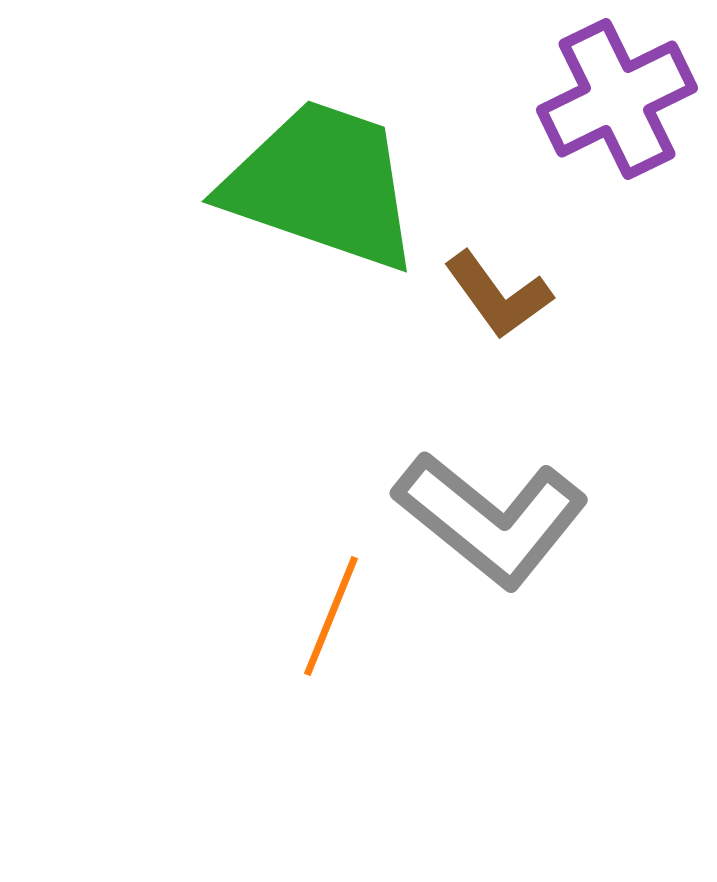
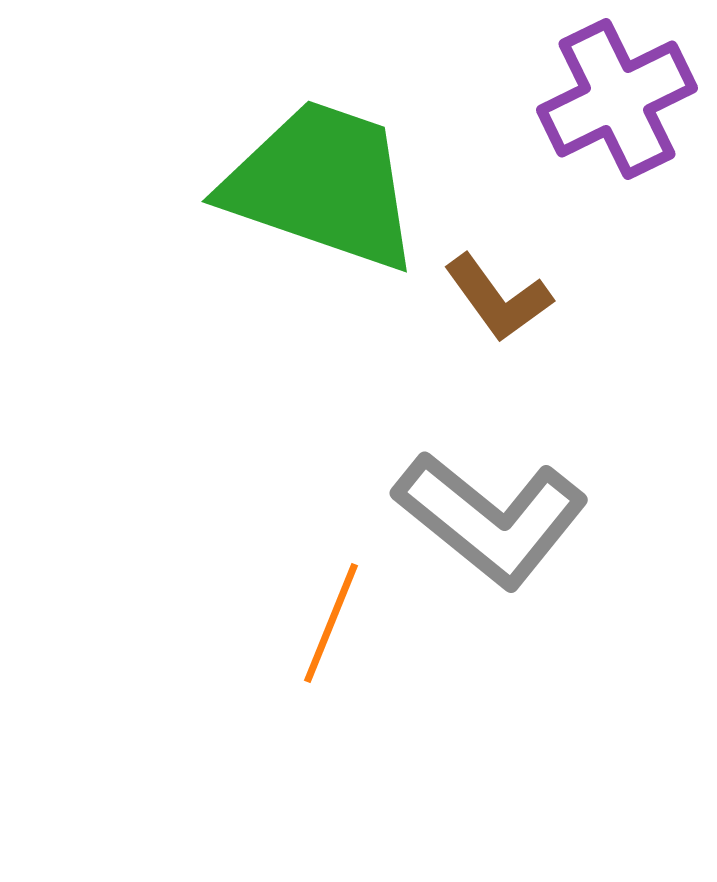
brown L-shape: moved 3 px down
orange line: moved 7 px down
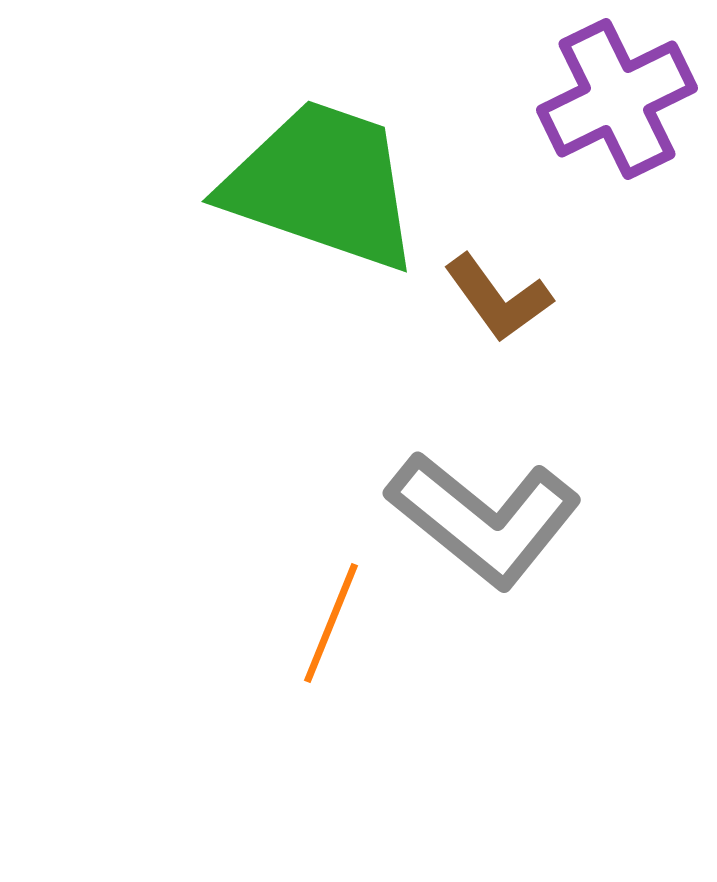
gray L-shape: moved 7 px left
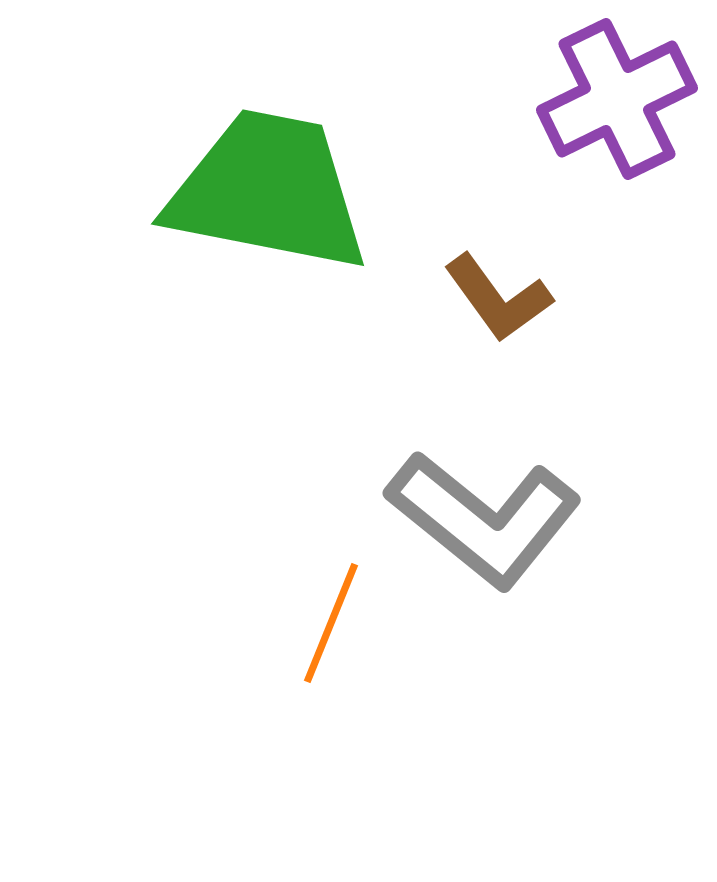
green trapezoid: moved 54 px left, 6 px down; rotated 8 degrees counterclockwise
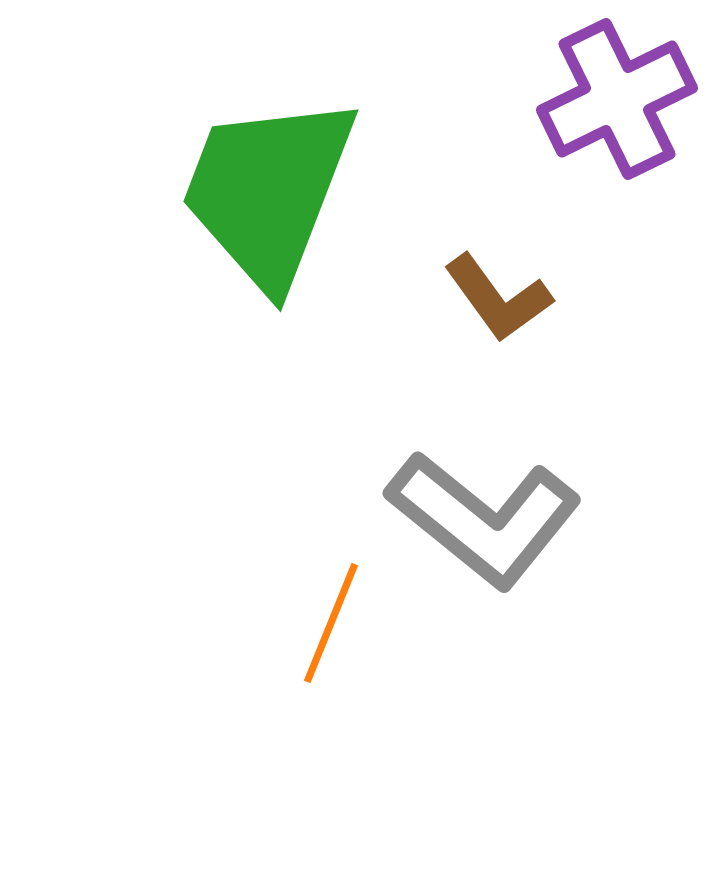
green trapezoid: rotated 80 degrees counterclockwise
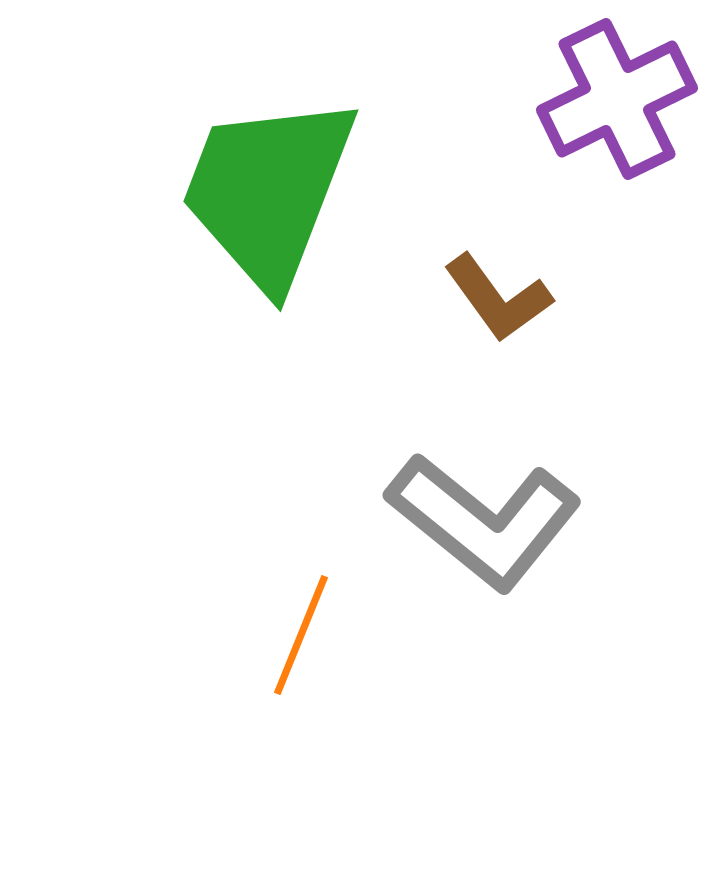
gray L-shape: moved 2 px down
orange line: moved 30 px left, 12 px down
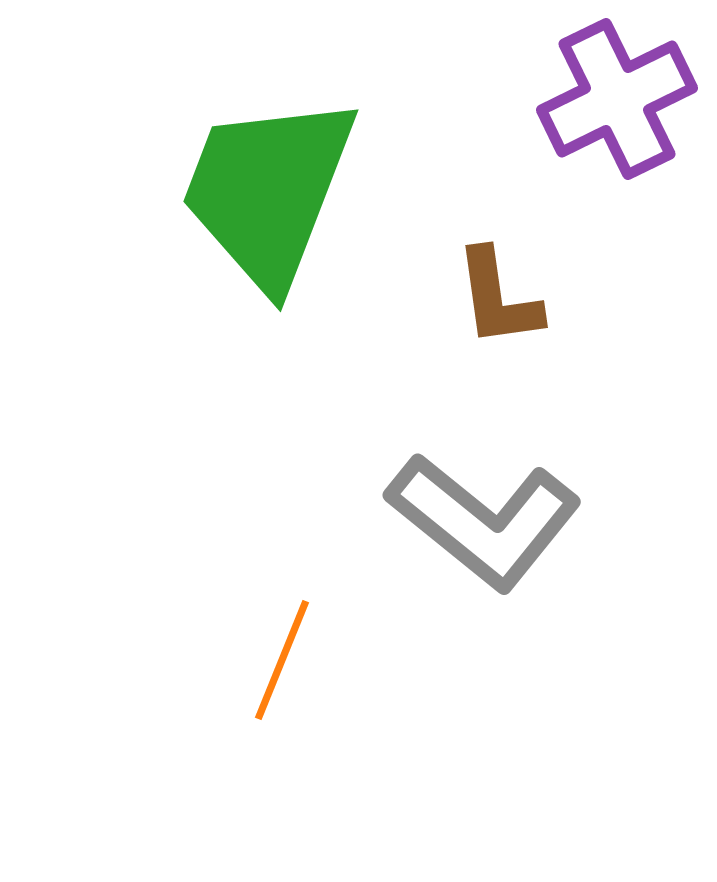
brown L-shape: rotated 28 degrees clockwise
orange line: moved 19 px left, 25 px down
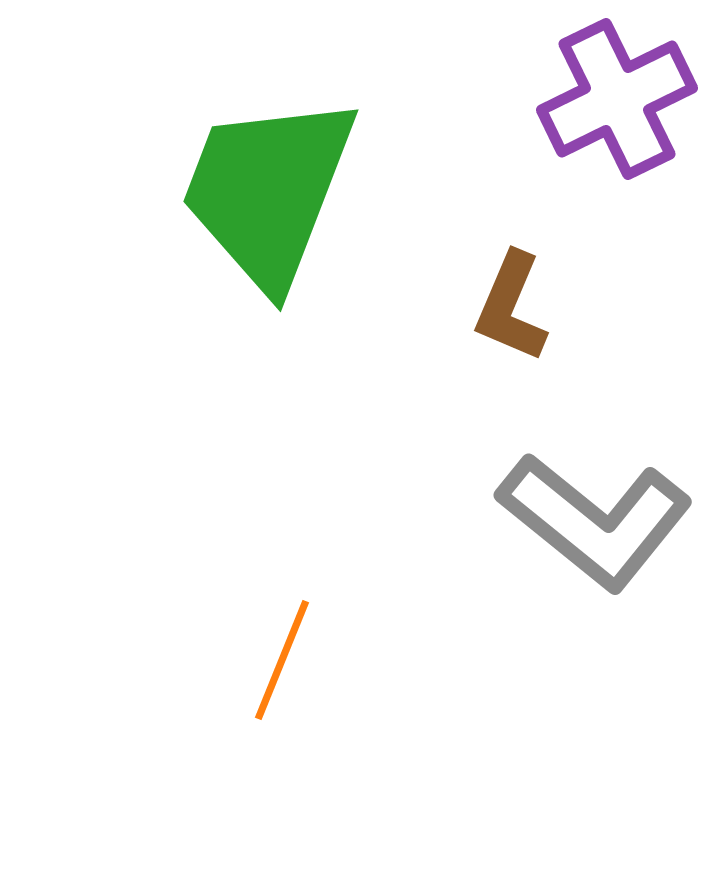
brown L-shape: moved 13 px right, 9 px down; rotated 31 degrees clockwise
gray L-shape: moved 111 px right
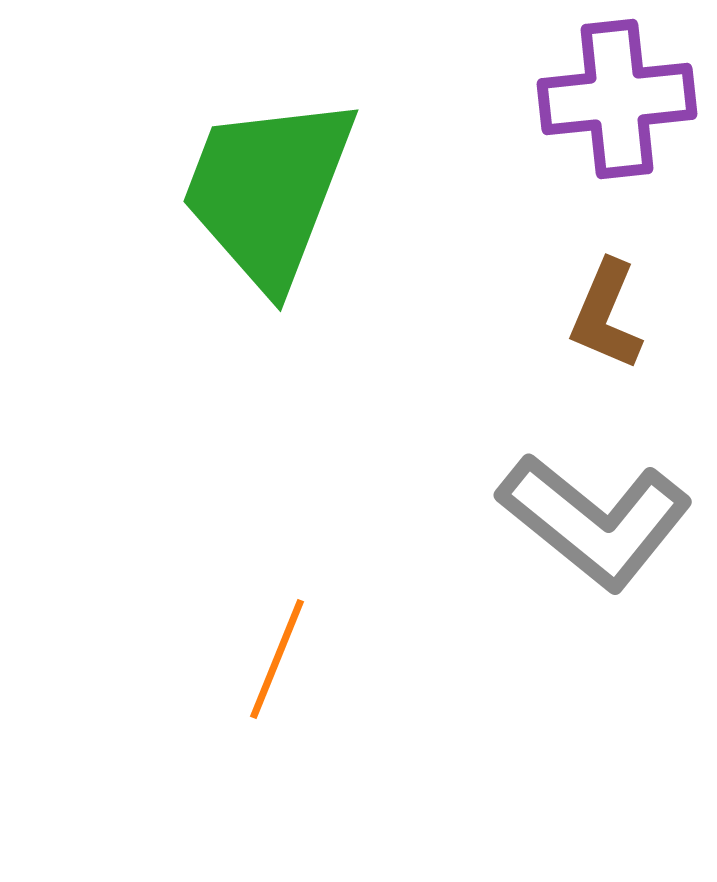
purple cross: rotated 20 degrees clockwise
brown L-shape: moved 95 px right, 8 px down
orange line: moved 5 px left, 1 px up
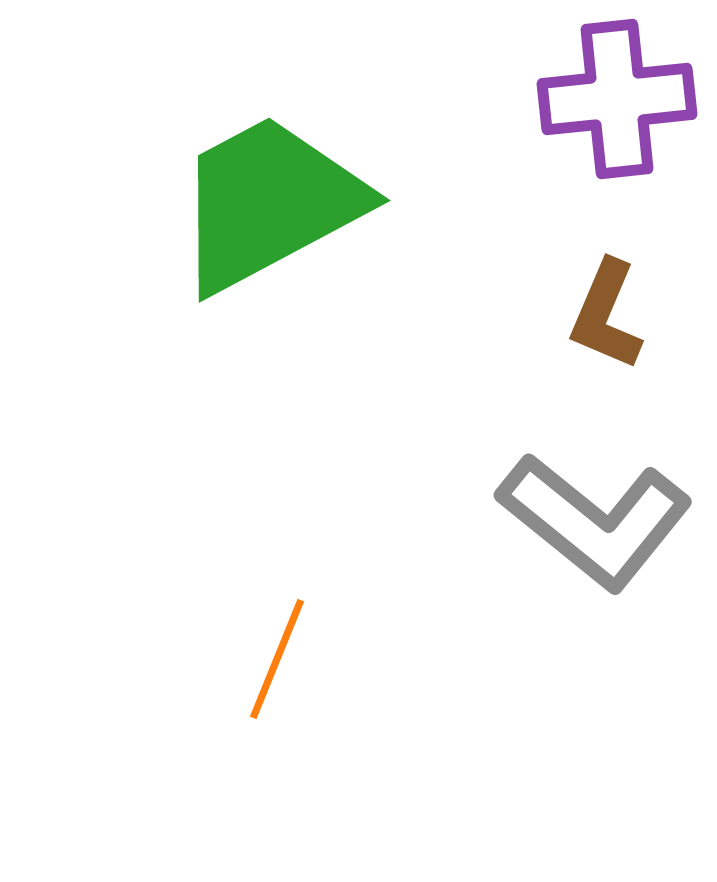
green trapezoid: moved 1 px right, 12 px down; rotated 41 degrees clockwise
